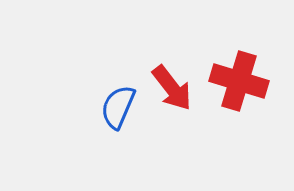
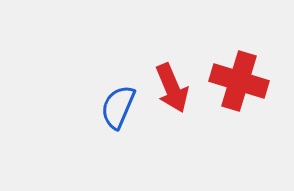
red arrow: rotated 15 degrees clockwise
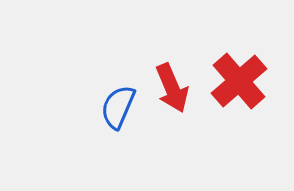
red cross: rotated 32 degrees clockwise
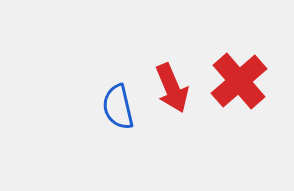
blue semicircle: rotated 36 degrees counterclockwise
